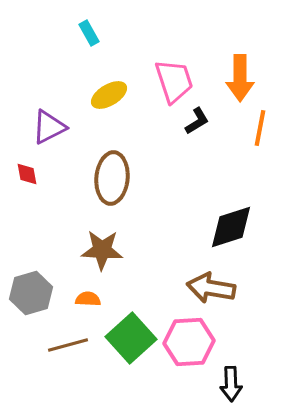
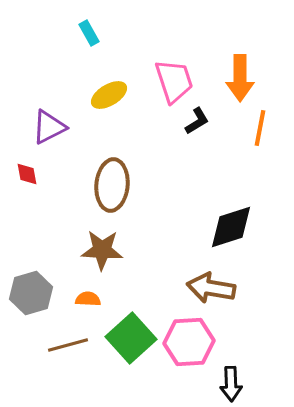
brown ellipse: moved 7 px down
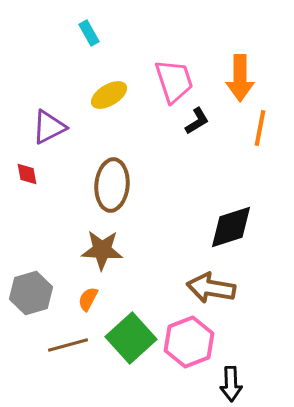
orange semicircle: rotated 65 degrees counterclockwise
pink hexagon: rotated 18 degrees counterclockwise
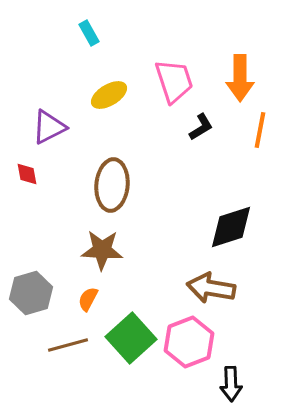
black L-shape: moved 4 px right, 6 px down
orange line: moved 2 px down
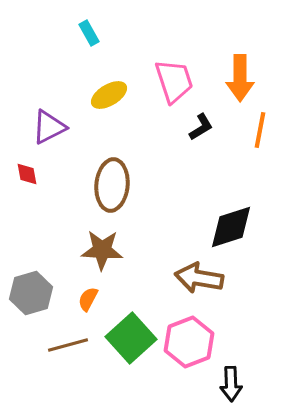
brown arrow: moved 12 px left, 10 px up
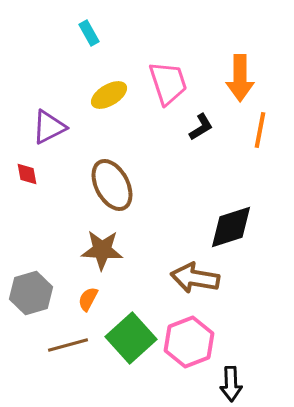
pink trapezoid: moved 6 px left, 2 px down
brown ellipse: rotated 33 degrees counterclockwise
brown arrow: moved 4 px left
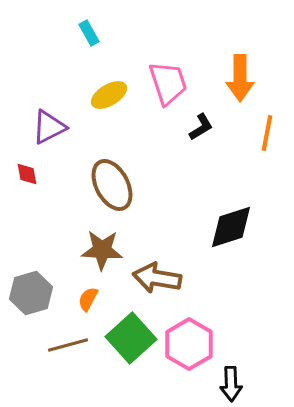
orange line: moved 7 px right, 3 px down
brown arrow: moved 38 px left
pink hexagon: moved 2 px down; rotated 9 degrees counterclockwise
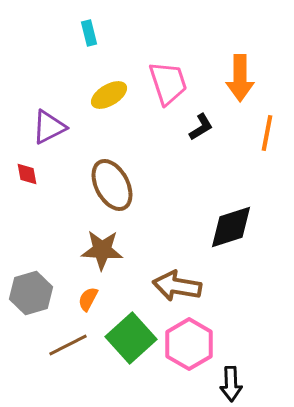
cyan rectangle: rotated 15 degrees clockwise
brown arrow: moved 20 px right, 8 px down
brown line: rotated 12 degrees counterclockwise
